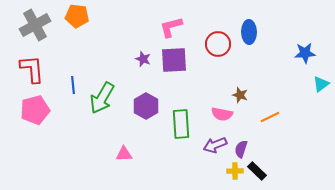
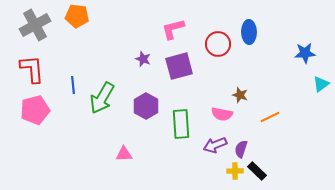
pink L-shape: moved 2 px right, 2 px down
purple square: moved 5 px right, 6 px down; rotated 12 degrees counterclockwise
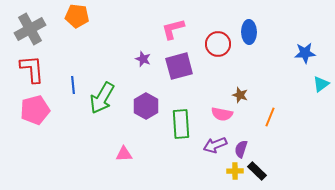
gray cross: moved 5 px left, 4 px down
orange line: rotated 42 degrees counterclockwise
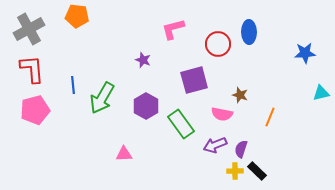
gray cross: moved 1 px left
purple star: moved 1 px down
purple square: moved 15 px right, 14 px down
cyan triangle: moved 9 px down; rotated 24 degrees clockwise
green rectangle: rotated 32 degrees counterclockwise
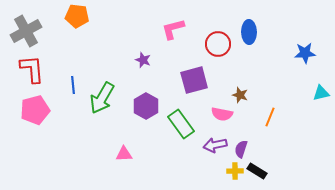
gray cross: moved 3 px left, 2 px down
purple arrow: rotated 10 degrees clockwise
black rectangle: rotated 12 degrees counterclockwise
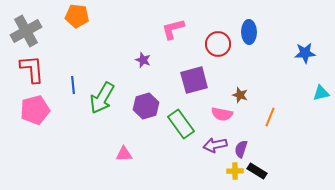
purple hexagon: rotated 15 degrees clockwise
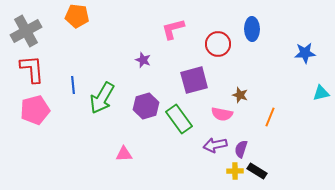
blue ellipse: moved 3 px right, 3 px up
green rectangle: moved 2 px left, 5 px up
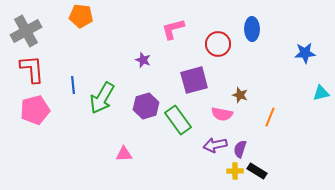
orange pentagon: moved 4 px right
green rectangle: moved 1 px left, 1 px down
purple semicircle: moved 1 px left
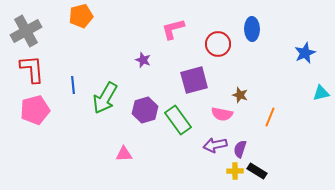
orange pentagon: rotated 20 degrees counterclockwise
blue star: rotated 20 degrees counterclockwise
green arrow: moved 3 px right
purple hexagon: moved 1 px left, 4 px down
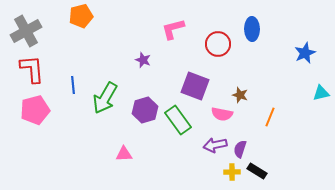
purple square: moved 1 px right, 6 px down; rotated 36 degrees clockwise
yellow cross: moved 3 px left, 1 px down
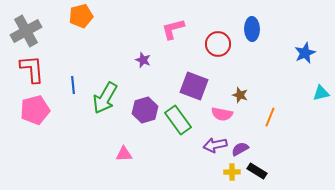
purple square: moved 1 px left
purple semicircle: rotated 42 degrees clockwise
